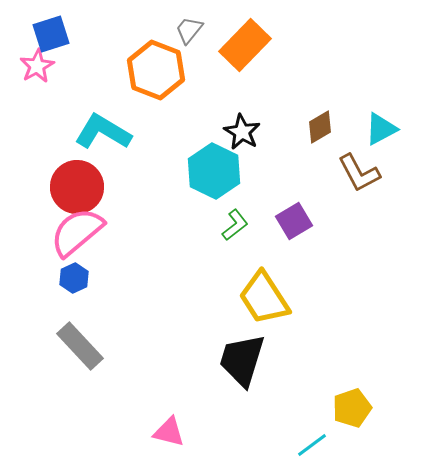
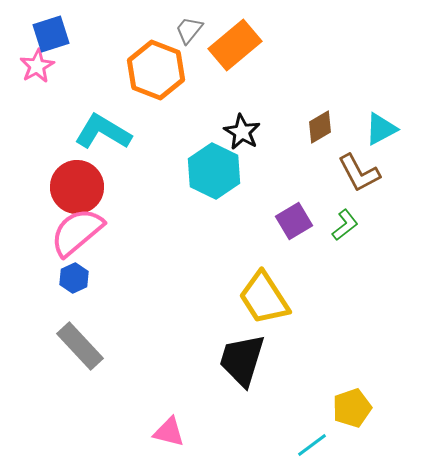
orange rectangle: moved 10 px left; rotated 6 degrees clockwise
green L-shape: moved 110 px right
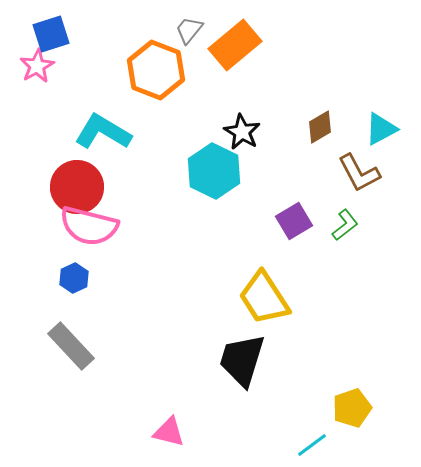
pink semicircle: moved 12 px right, 6 px up; rotated 126 degrees counterclockwise
gray rectangle: moved 9 px left
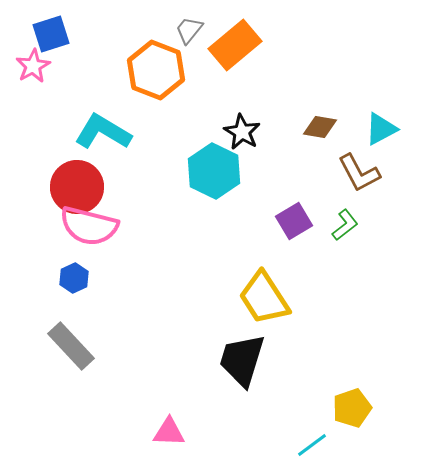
pink star: moved 4 px left
brown diamond: rotated 40 degrees clockwise
pink triangle: rotated 12 degrees counterclockwise
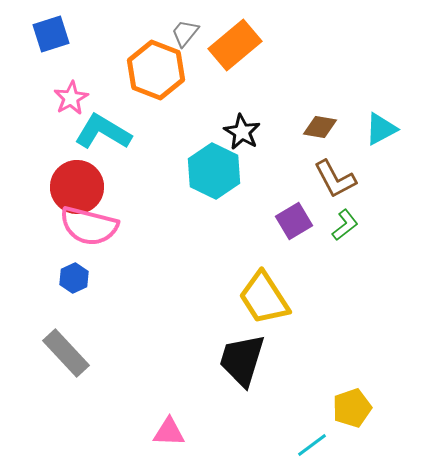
gray trapezoid: moved 4 px left, 3 px down
pink star: moved 38 px right, 32 px down
brown L-shape: moved 24 px left, 6 px down
gray rectangle: moved 5 px left, 7 px down
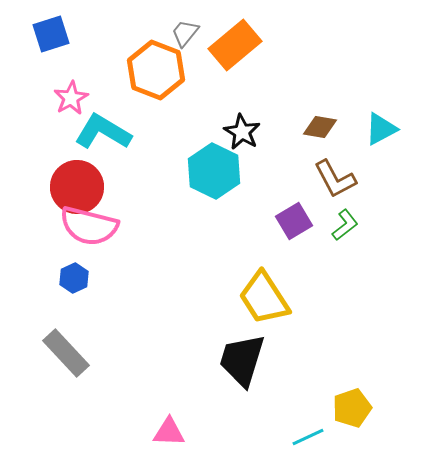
cyan line: moved 4 px left, 8 px up; rotated 12 degrees clockwise
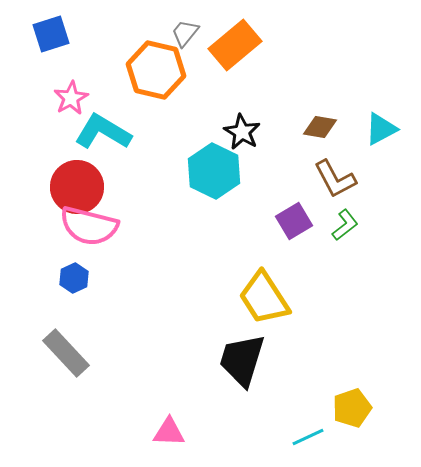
orange hexagon: rotated 8 degrees counterclockwise
